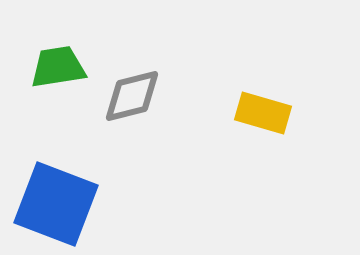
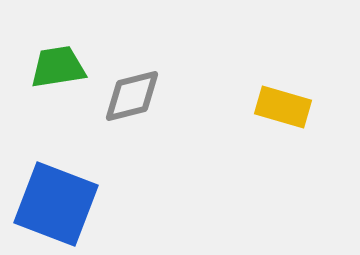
yellow rectangle: moved 20 px right, 6 px up
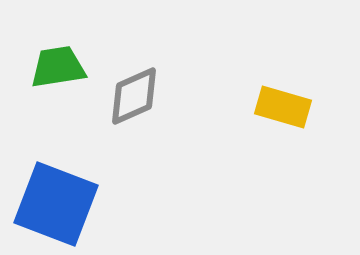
gray diamond: moved 2 px right; rotated 10 degrees counterclockwise
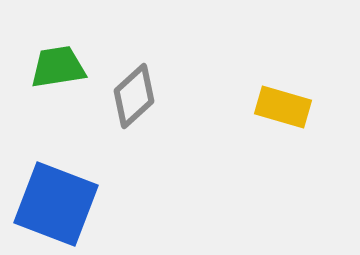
gray diamond: rotated 18 degrees counterclockwise
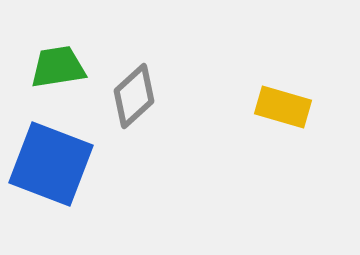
blue square: moved 5 px left, 40 px up
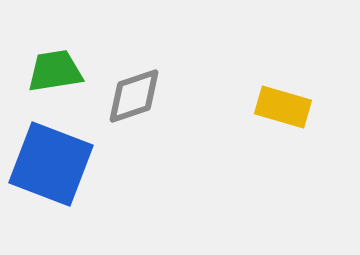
green trapezoid: moved 3 px left, 4 px down
gray diamond: rotated 24 degrees clockwise
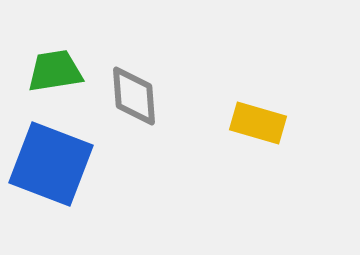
gray diamond: rotated 76 degrees counterclockwise
yellow rectangle: moved 25 px left, 16 px down
